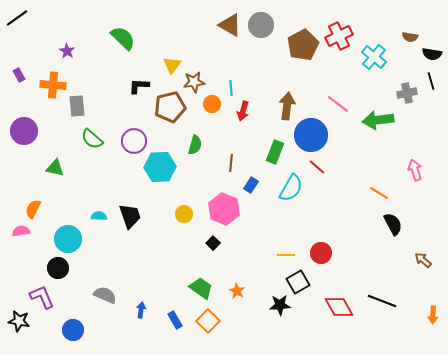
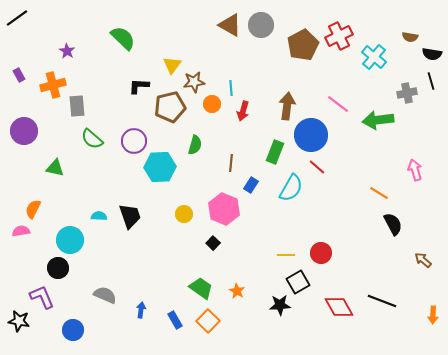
orange cross at (53, 85): rotated 20 degrees counterclockwise
cyan circle at (68, 239): moved 2 px right, 1 px down
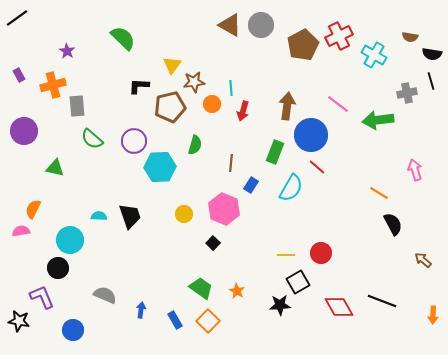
cyan cross at (374, 57): moved 2 px up; rotated 10 degrees counterclockwise
